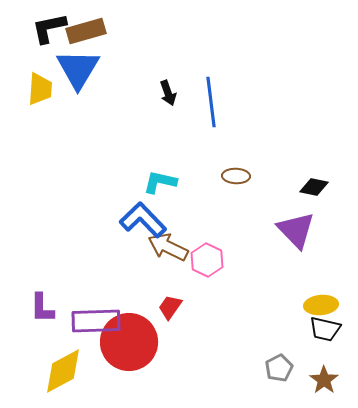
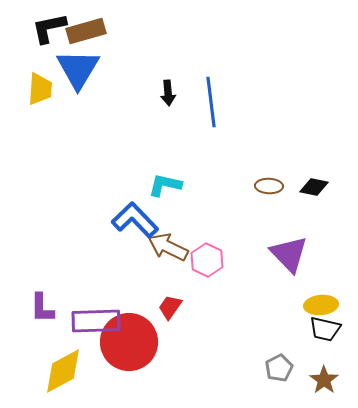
black arrow: rotated 15 degrees clockwise
brown ellipse: moved 33 px right, 10 px down
cyan L-shape: moved 5 px right, 3 px down
blue L-shape: moved 8 px left
purple triangle: moved 7 px left, 24 px down
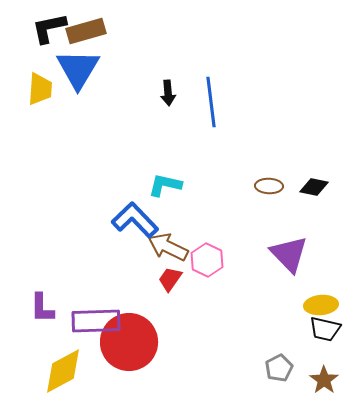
red trapezoid: moved 28 px up
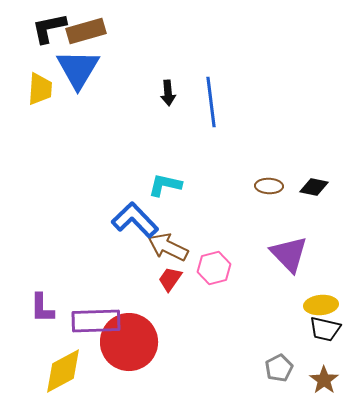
pink hexagon: moved 7 px right, 8 px down; rotated 20 degrees clockwise
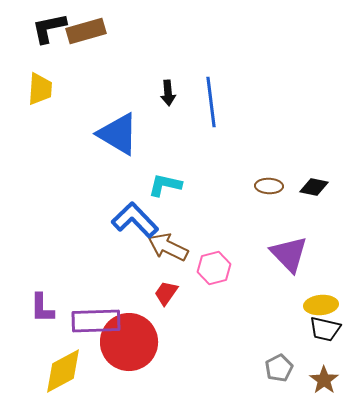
blue triangle: moved 40 px right, 65 px down; rotated 30 degrees counterclockwise
red trapezoid: moved 4 px left, 14 px down
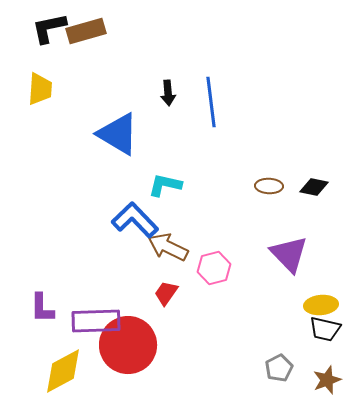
red circle: moved 1 px left, 3 px down
brown star: moved 3 px right; rotated 16 degrees clockwise
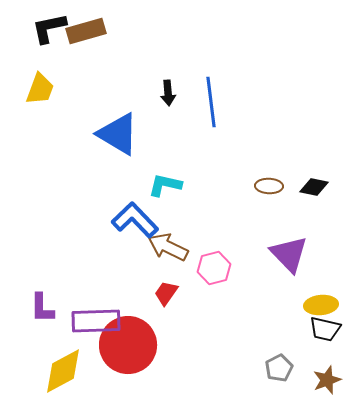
yellow trapezoid: rotated 16 degrees clockwise
